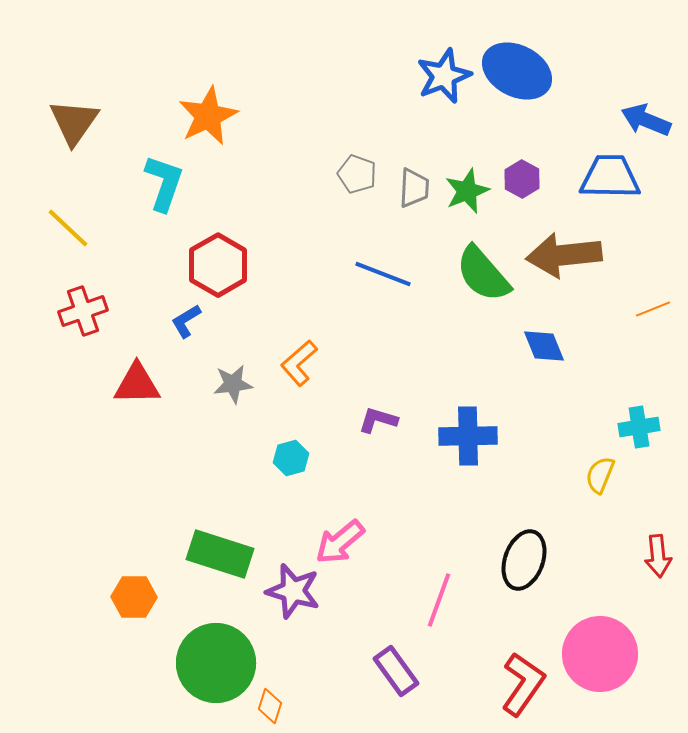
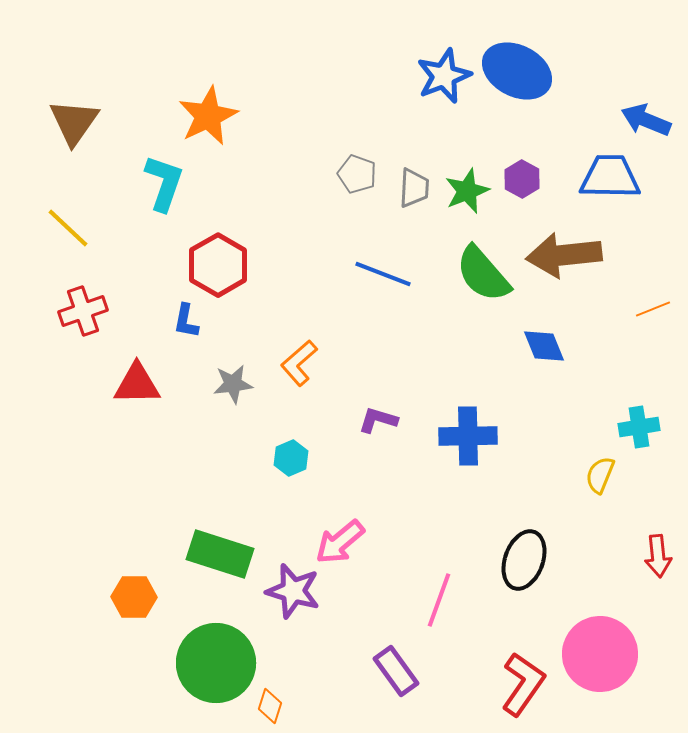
blue L-shape: rotated 48 degrees counterclockwise
cyan hexagon: rotated 8 degrees counterclockwise
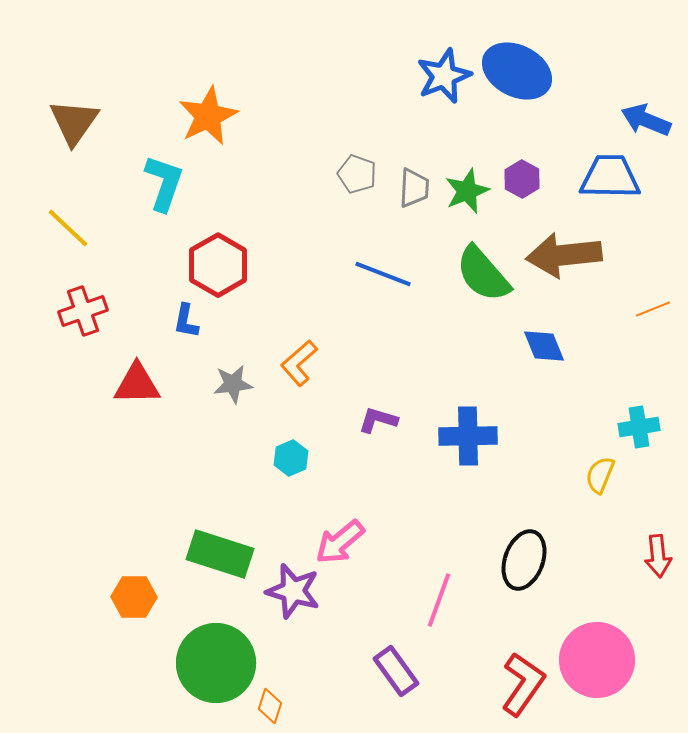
pink circle: moved 3 px left, 6 px down
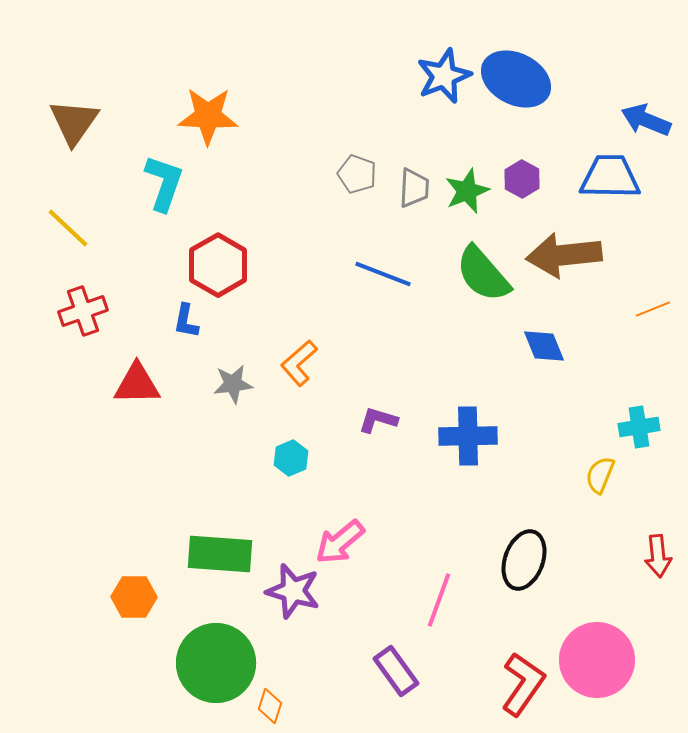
blue ellipse: moved 1 px left, 8 px down
orange star: rotated 28 degrees clockwise
green rectangle: rotated 14 degrees counterclockwise
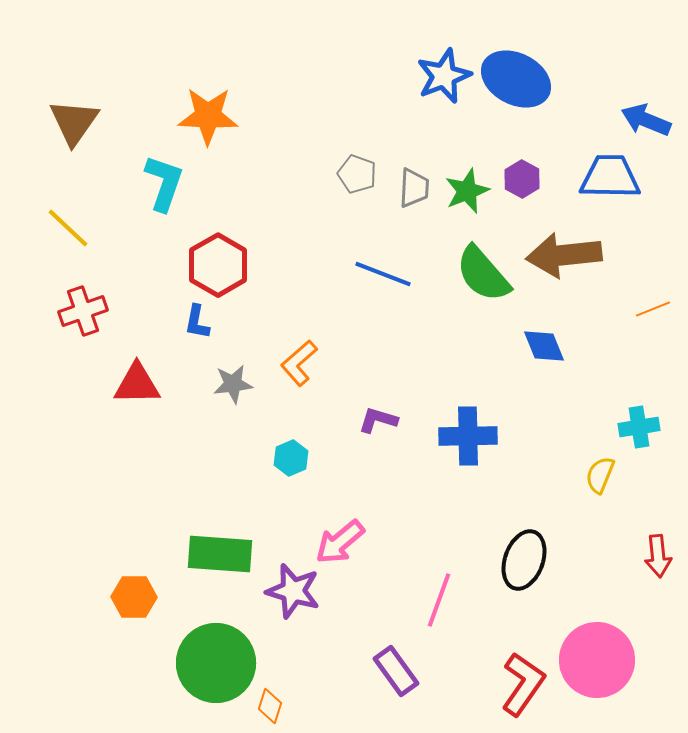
blue L-shape: moved 11 px right, 1 px down
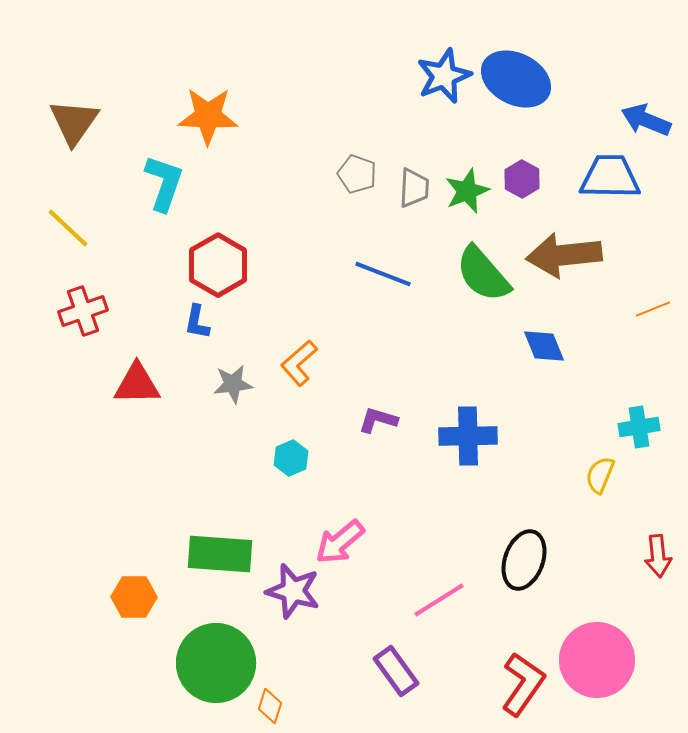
pink line: rotated 38 degrees clockwise
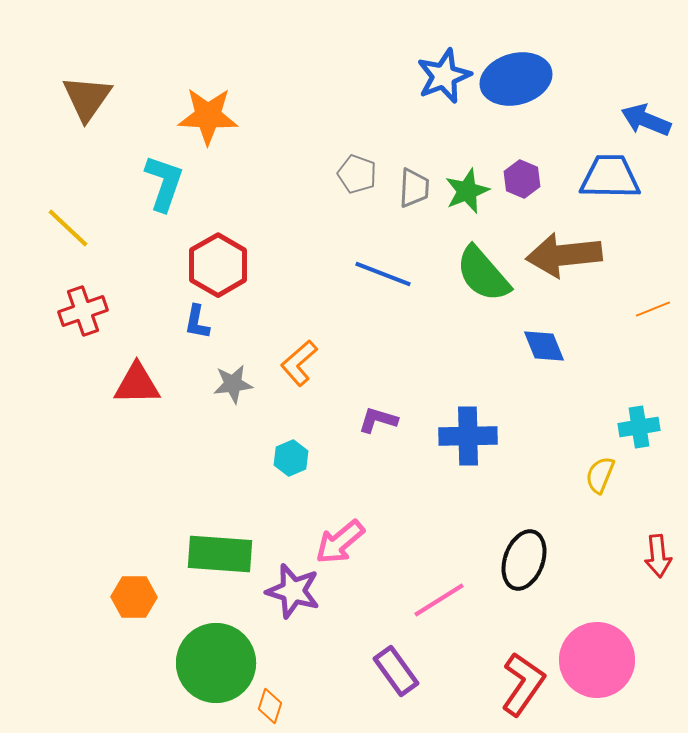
blue ellipse: rotated 42 degrees counterclockwise
brown triangle: moved 13 px right, 24 px up
purple hexagon: rotated 6 degrees counterclockwise
